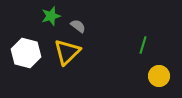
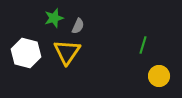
green star: moved 3 px right, 2 px down
gray semicircle: rotated 77 degrees clockwise
yellow triangle: rotated 12 degrees counterclockwise
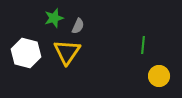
green line: rotated 12 degrees counterclockwise
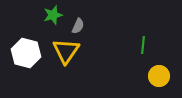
green star: moved 1 px left, 3 px up
yellow triangle: moved 1 px left, 1 px up
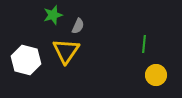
green line: moved 1 px right, 1 px up
white hexagon: moved 7 px down
yellow circle: moved 3 px left, 1 px up
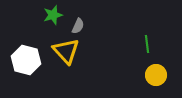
green line: moved 3 px right; rotated 12 degrees counterclockwise
yellow triangle: rotated 16 degrees counterclockwise
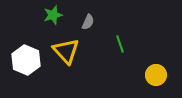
gray semicircle: moved 10 px right, 4 px up
green line: moved 27 px left; rotated 12 degrees counterclockwise
white hexagon: rotated 8 degrees clockwise
